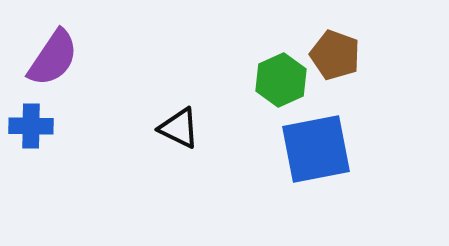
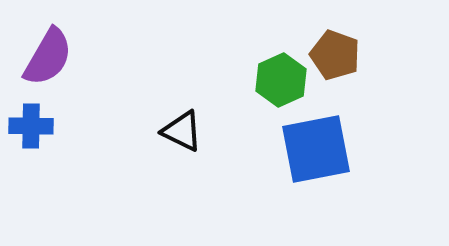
purple semicircle: moved 5 px left, 1 px up; rotated 4 degrees counterclockwise
black triangle: moved 3 px right, 3 px down
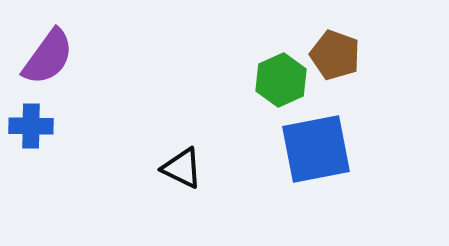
purple semicircle: rotated 6 degrees clockwise
black triangle: moved 37 px down
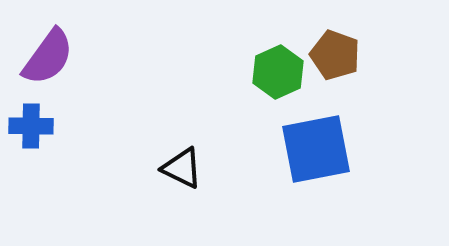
green hexagon: moved 3 px left, 8 px up
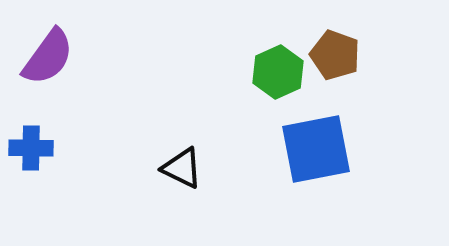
blue cross: moved 22 px down
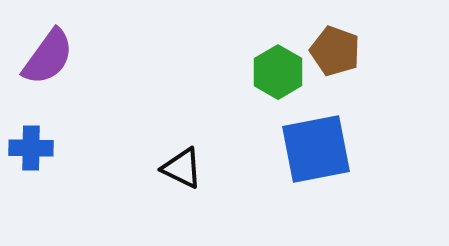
brown pentagon: moved 4 px up
green hexagon: rotated 6 degrees counterclockwise
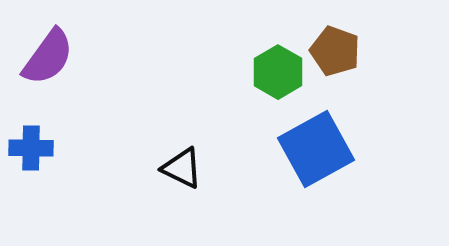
blue square: rotated 18 degrees counterclockwise
